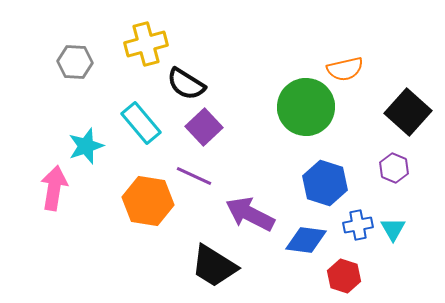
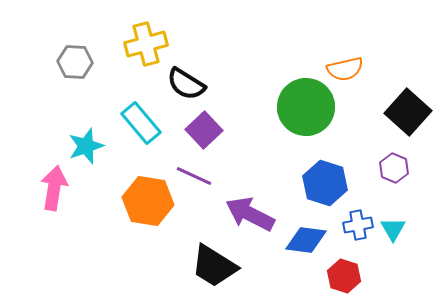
purple square: moved 3 px down
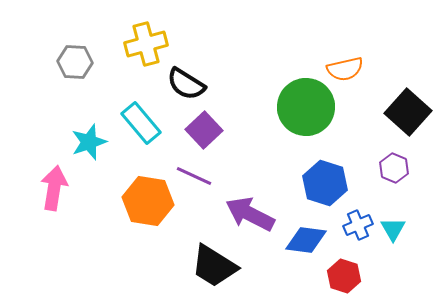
cyan star: moved 3 px right, 4 px up
blue cross: rotated 12 degrees counterclockwise
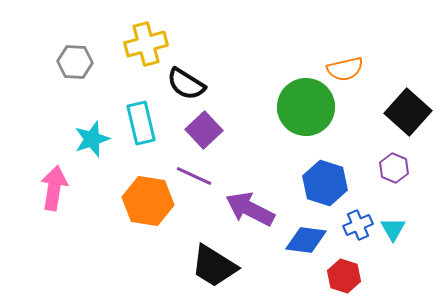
cyan rectangle: rotated 27 degrees clockwise
cyan star: moved 3 px right, 3 px up
purple arrow: moved 5 px up
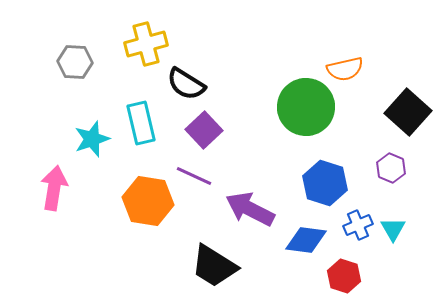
purple hexagon: moved 3 px left
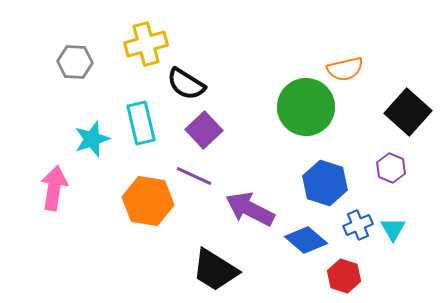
blue diamond: rotated 33 degrees clockwise
black trapezoid: moved 1 px right, 4 px down
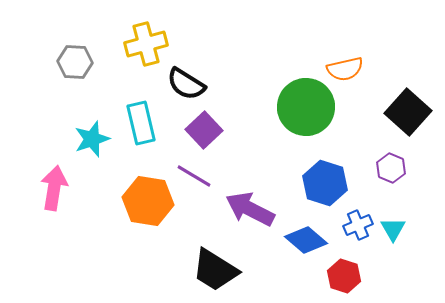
purple line: rotated 6 degrees clockwise
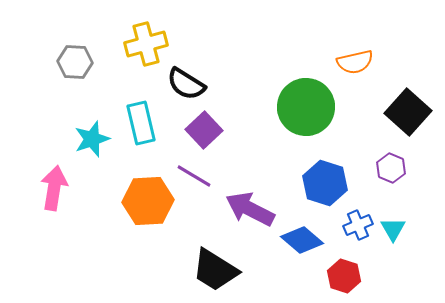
orange semicircle: moved 10 px right, 7 px up
orange hexagon: rotated 12 degrees counterclockwise
blue diamond: moved 4 px left
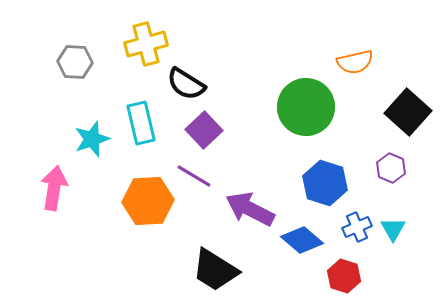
blue cross: moved 1 px left, 2 px down
